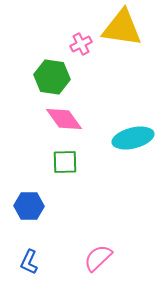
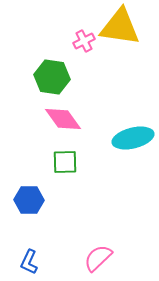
yellow triangle: moved 2 px left, 1 px up
pink cross: moved 3 px right, 3 px up
pink diamond: moved 1 px left
blue hexagon: moved 6 px up
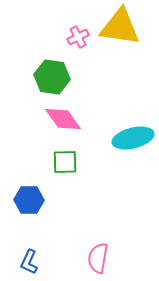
pink cross: moved 6 px left, 4 px up
pink semicircle: rotated 36 degrees counterclockwise
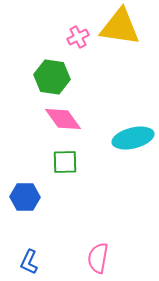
blue hexagon: moved 4 px left, 3 px up
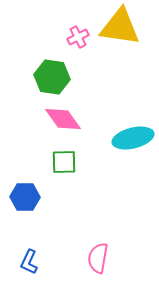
green square: moved 1 px left
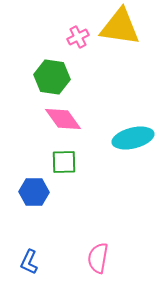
blue hexagon: moved 9 px right, 5 px up
